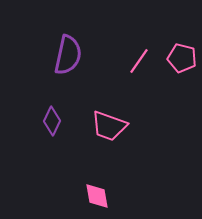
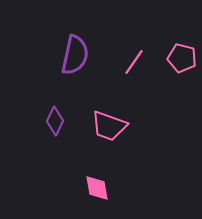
purple semicircle: moved 7 px right
pink line: moved 5 px left, 1 px down
purple diamond: moved 3 px right
pink diamond: moved 8 px up
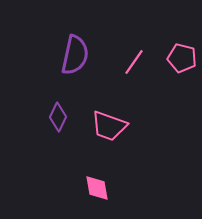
purple diamond: moved 3 px right, 4 px up
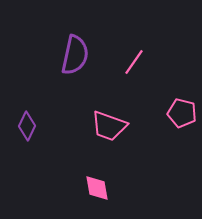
pink pentagon: moved 55 px down
purple diamond: moved 31 px left, 9 px down
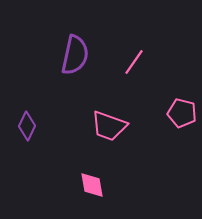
pink diamond: moved 5 px left, 3 px up
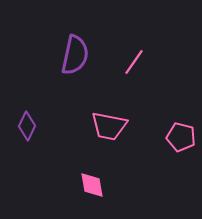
pink pentagon: moved 1 px left, 24 px down
pink trapezoid: rotated 9 degrees counterclockwise
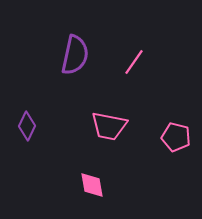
pink pentagon: moved 5 px left
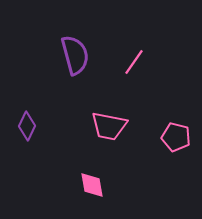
purple semicircle: rotated 27 degrees counterclockwise
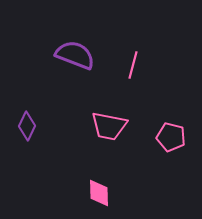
purple semicircle: rotated 54 degrees counterclockwise
pink line: moved 1 px left, 3 px down; rotated 20 degrees counterclockwise
pink pentagon: moved 5 px left
pink diamond: moved 7 px right, 8 px down; rotated 8 degrees clockwise
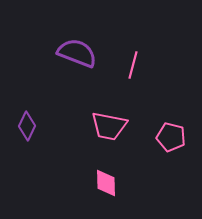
purple semicircle: moved 2 px right, 2 px up
pink diamond: moved 7 px right, 10 px up
